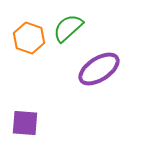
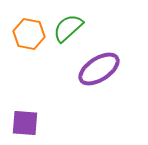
orange hexagon: moved 4 px up; rotated 8 degrees counterclockwise
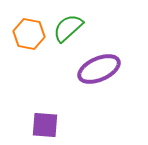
purple ellipse: rotated 9 degrees clockwise
purple square: moved 20 px right, 2 px down
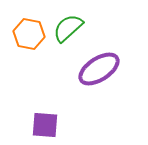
purple ellipse: rotated 9 degrees counterclockwise
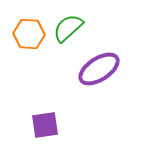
orange hexagon: rotated 8 degrees counterclockwise
purple square: rotated 12 degrees counterclockwise
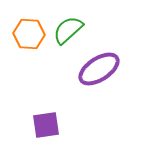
green semicircle: moved 2 px down
purple square: moved 1 px right
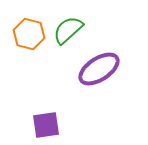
orange hexagon: rotated 12 degrees clockwise
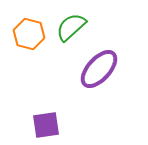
green semicircle: moved 3 px right, 3 px up
purple ellipse: rotated 15 degrees counterclockwise
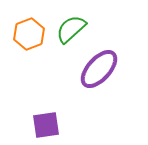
green semicircle: moved 2 px down
orange hexagon: rotated 24 degrees clockwise
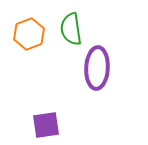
green semicircle: rotated 56 degrees counterclockwise
purple ellipse: moved 2 px left, 1 px up; rotated 39 degrees counterclockwise
